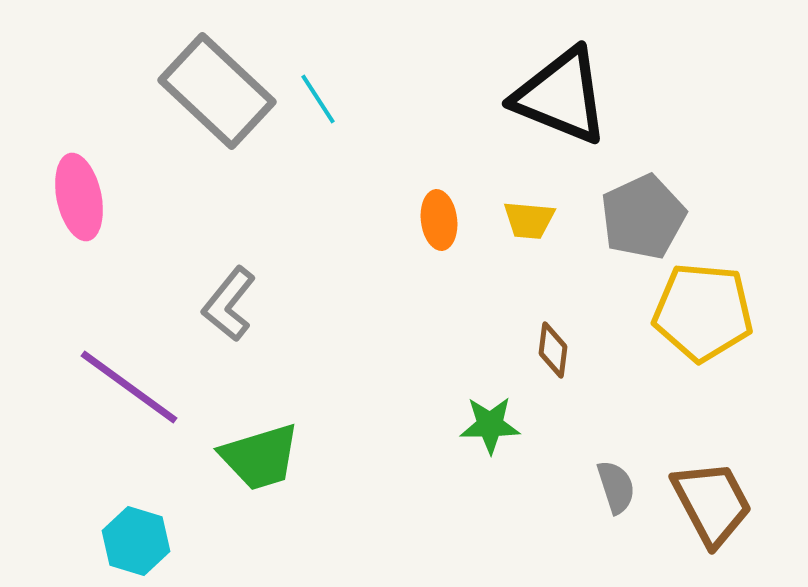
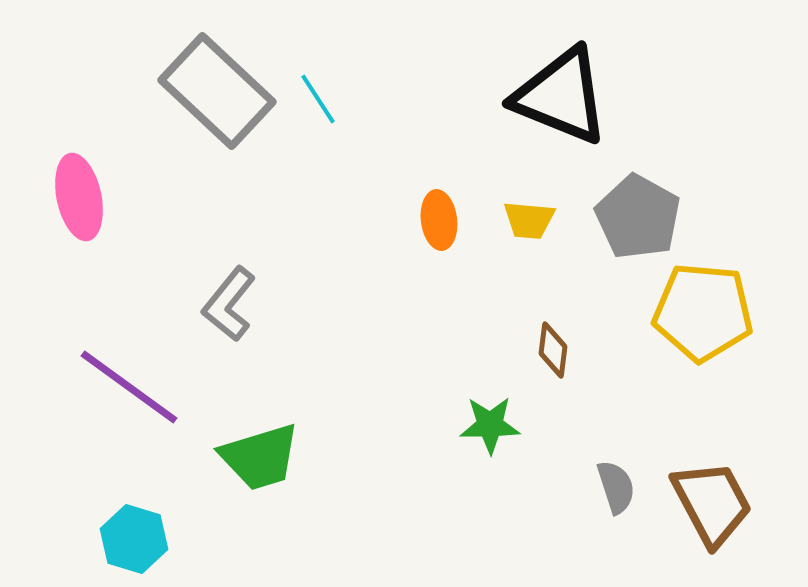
gray pentagon: moved 5 px left; rotated 18 degrees counterclockwise
cyan hexagon: moved 2 px left, 2 px up
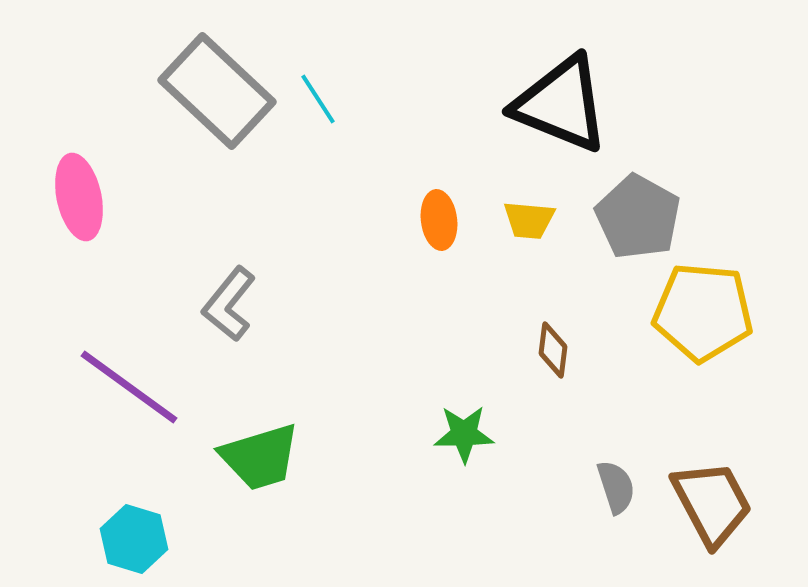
black triangle: moved 8 px down
green star: moved 26 px left, 9 px down
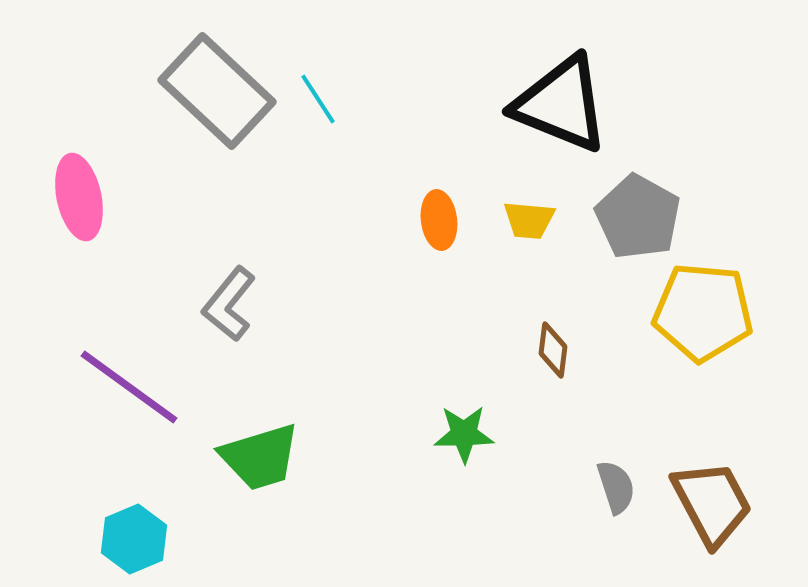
cyan hexagon: rotated 20 degrees clockwise
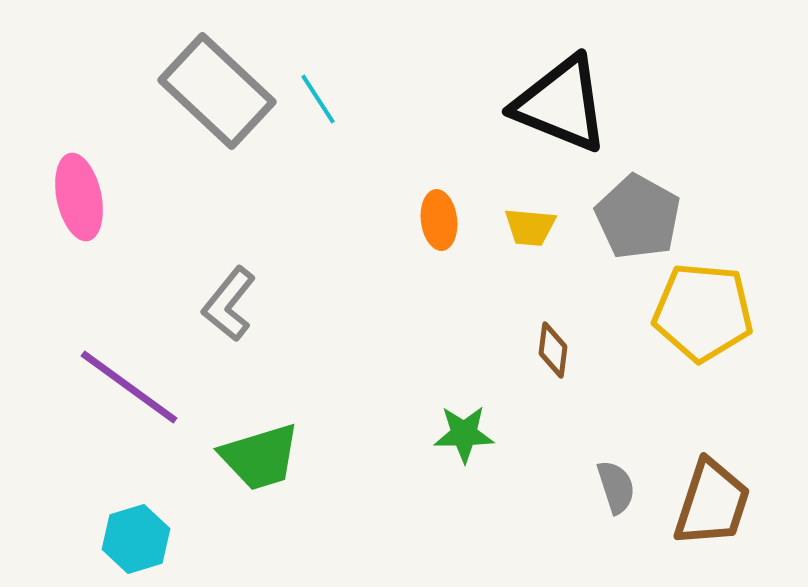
yellow trapezoid: moved 1 px right, 7 px down
brown trapezoid: rotated 46 degrees clockwise
cyan hexagon: moved 2 px right; rotated 6 degrees clockwise
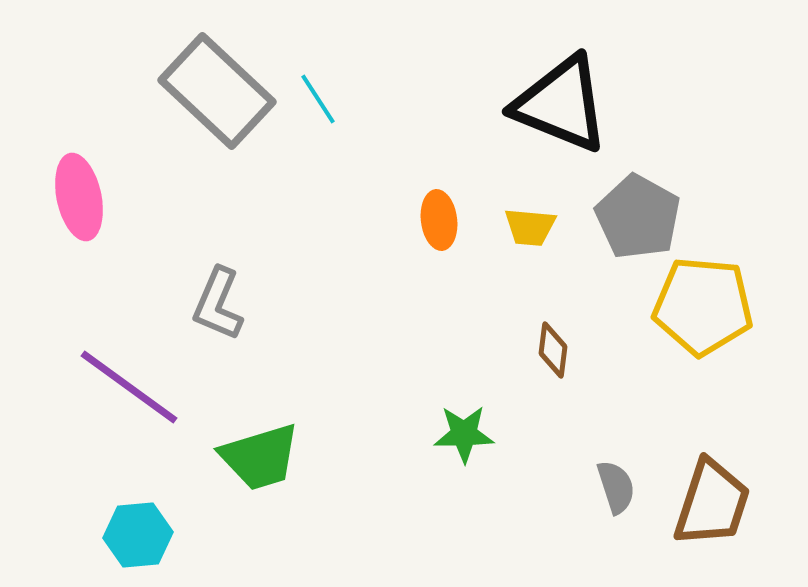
gray L-shape: moved 11 px left; rotated 16 degrees counterclockwise
yellow pentagon: moved 6 px up
cyan hexagon: moved 2 px right, 4 px up; rotated 12 degrees clockwise
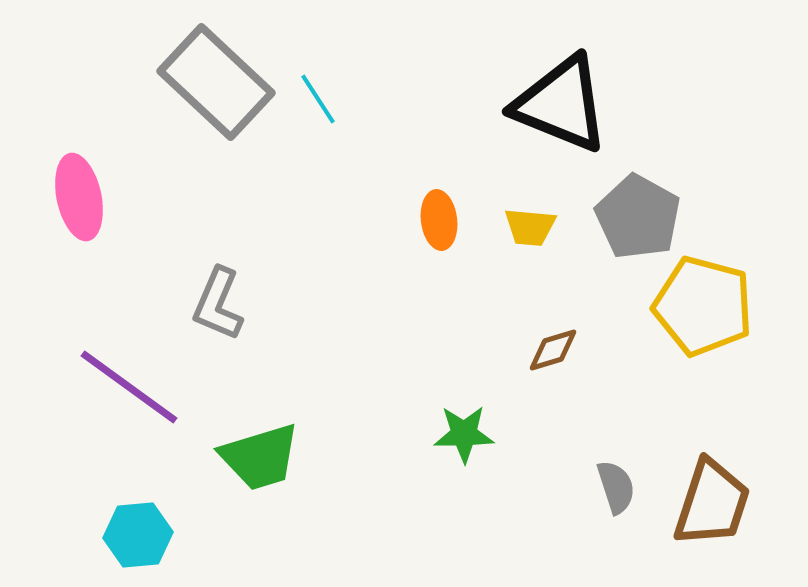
gray rectangle: moved 1 px left, 9 px up
yellow pentagon: rotated 10 degrees clockwise
brown diamond: rotated 66 degrees clockwise
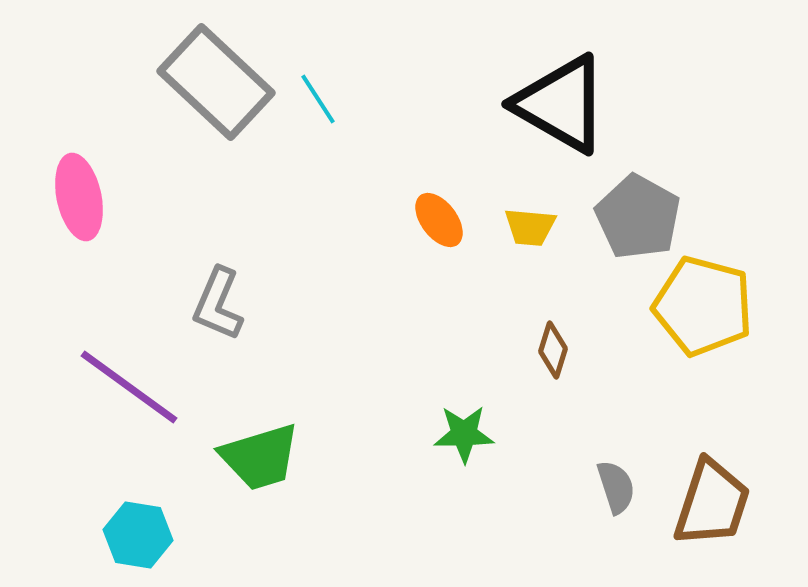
black triangle: rotated 8 degrees clockwise
orange ellipse: rotated 30 degrees counterclockwise
brown diamond: rotated 56 degrees counterclockwise
cyan hexagon: rotated 14 degrees clockwise
